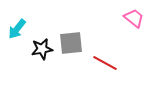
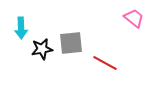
cyan arrow: moved 4 px right, 1 px up; rotated 40 degrees counterclockwise
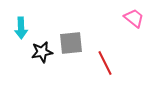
black star: moved 3 px down
red line: rotated 35 degrees clockwise
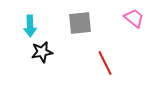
cyan arrow: moved 9 px right, 2 px up
gray square: moved 9 px right, 20 px up
